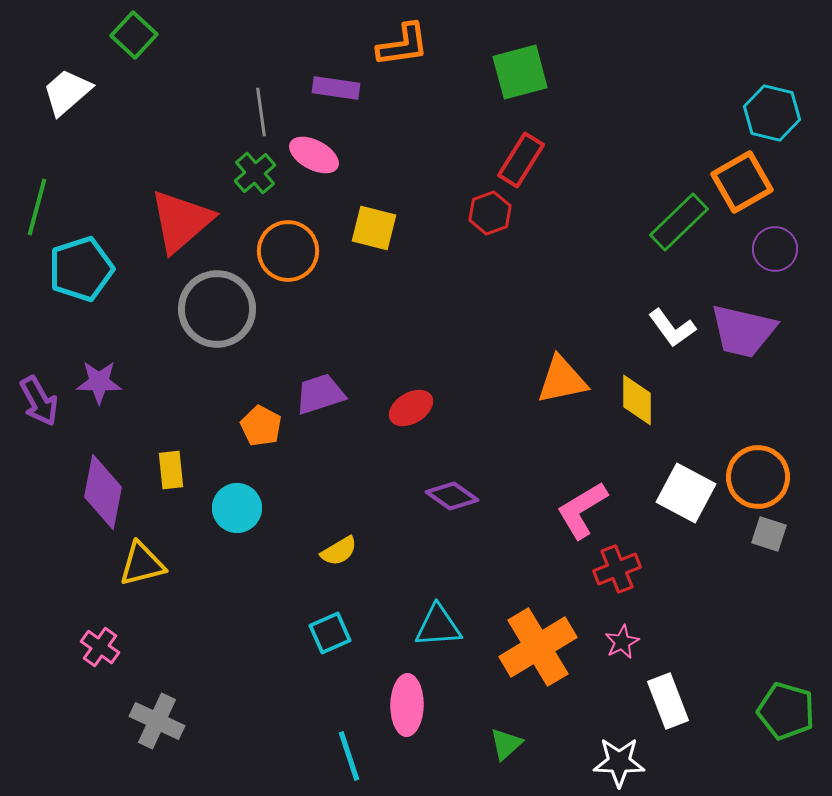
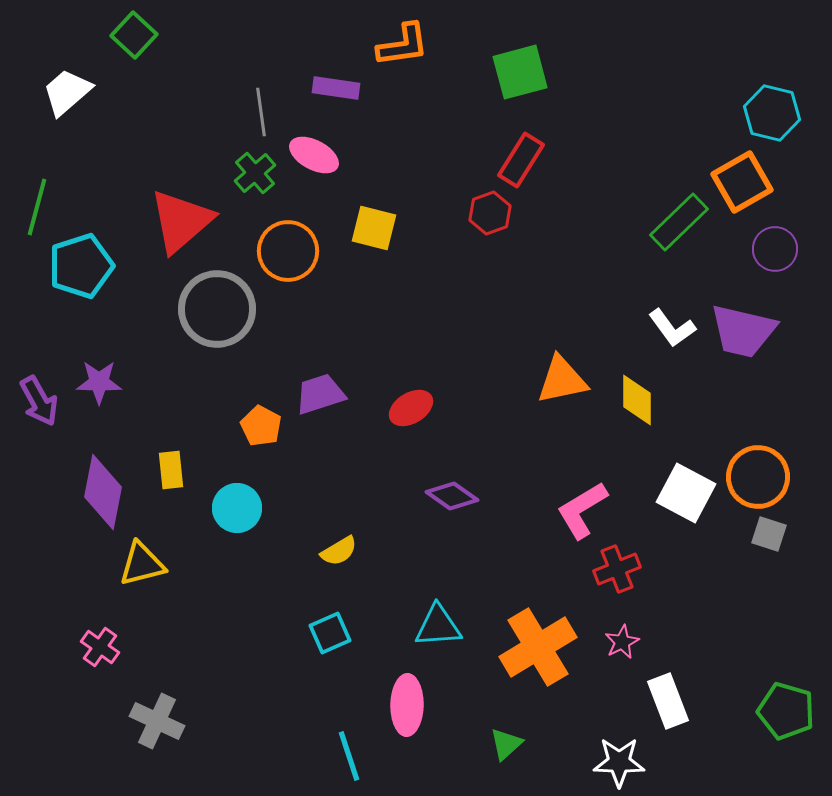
cyan pentagon at (81, 269): moved 3 px up
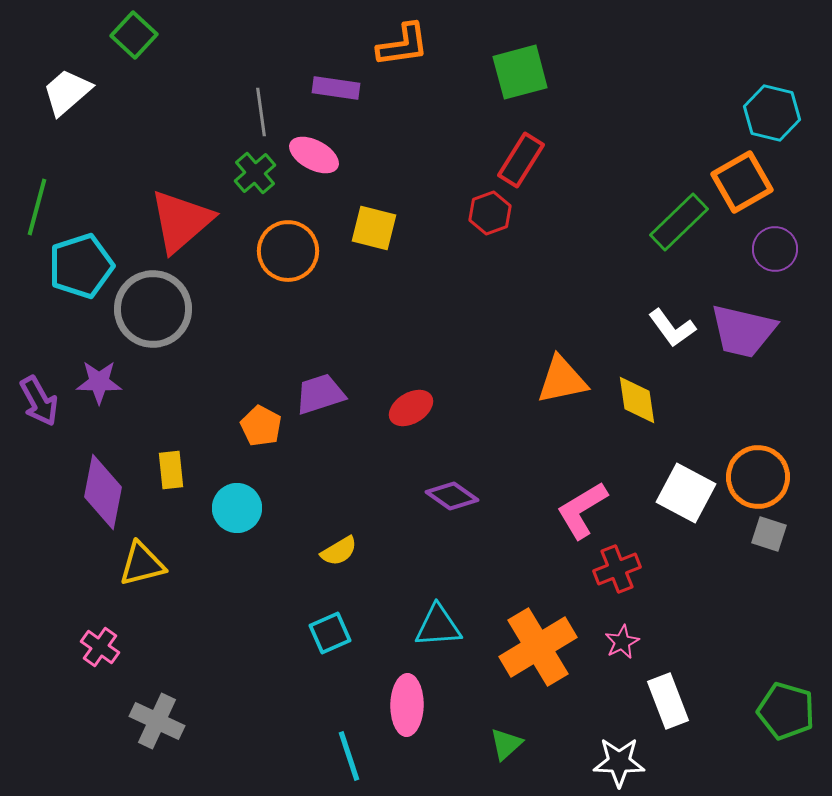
gray circle at (217, 309): moved 64 px left
yellow diamond at (637, 400): rotated 8 degrees counterclockwise
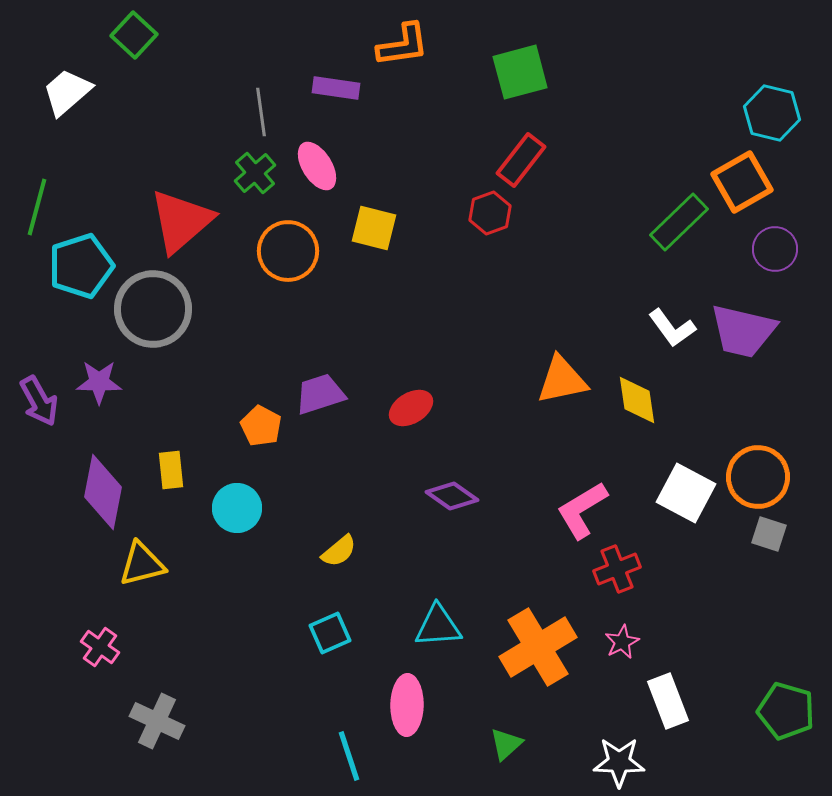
pink ellipse at (314, 155): moved 3 px right, 11 px down; rotated 30 degrees clockwise
red rectangle at (521, 160): rotated 6 degrees clockwise
yellow semicircle at (339, 551): rotated 9 degrees counterclockwise
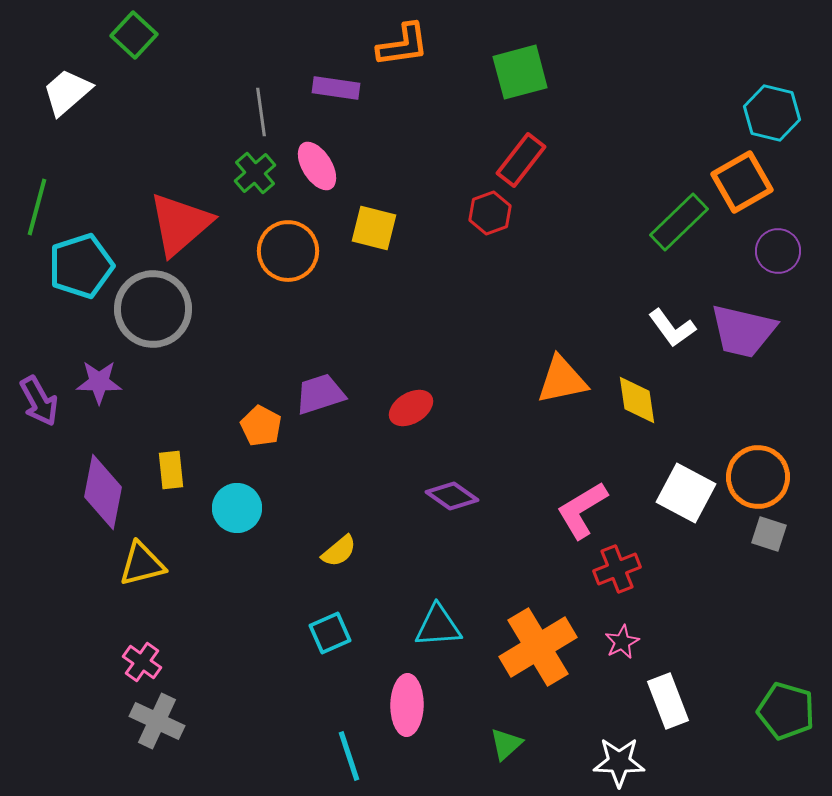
red triangle at (181, 221): moved 1 px left, 3 px down
purple circle at (775, 249): moved 3 px right, 2 px down
pink cross at (100, 647): moved 42 px right, 15 px down
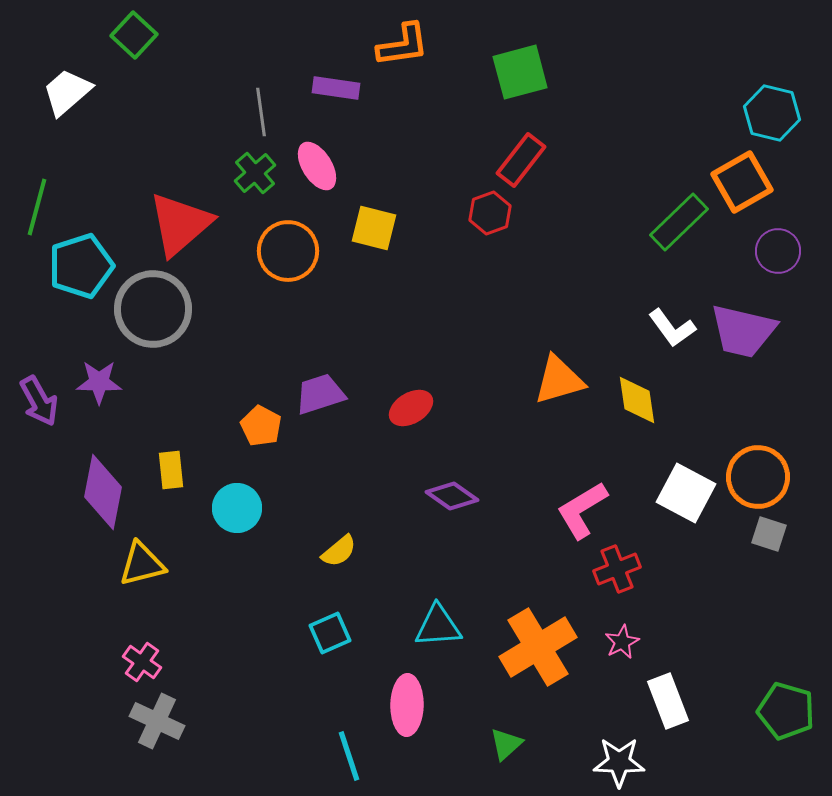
orange triangle at (562, 380): moved 3 px left; rotated 4 degrees counterclockwise
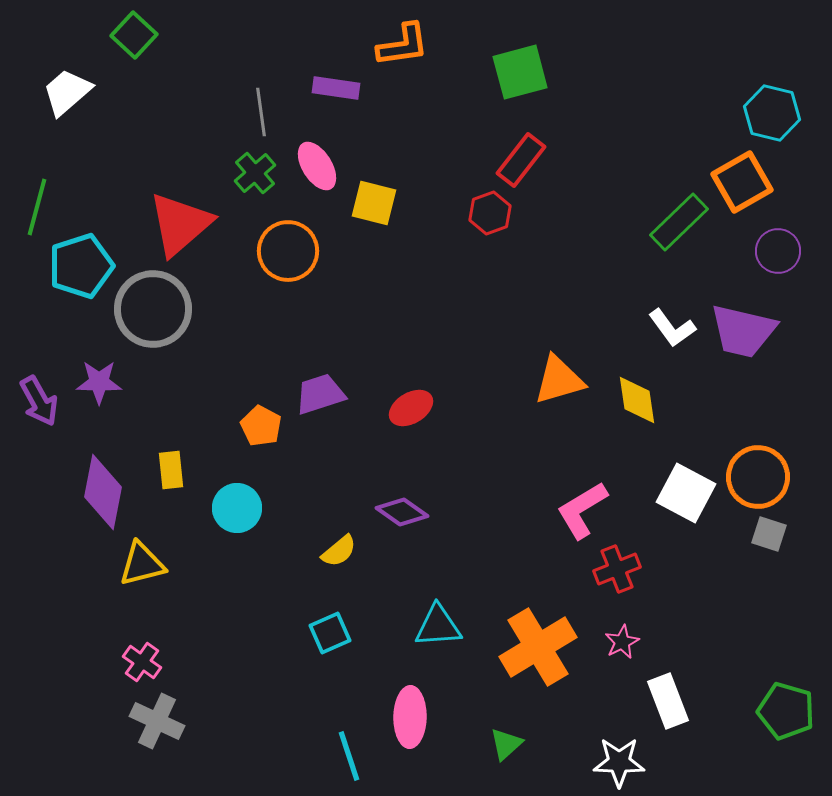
yellow square at (374, 228): moved 25 px up
purple diamond at (452, 496): moved 50 px left, 16 px down
pink ellipse at (407, 705): moved 3 px right, 12 px down
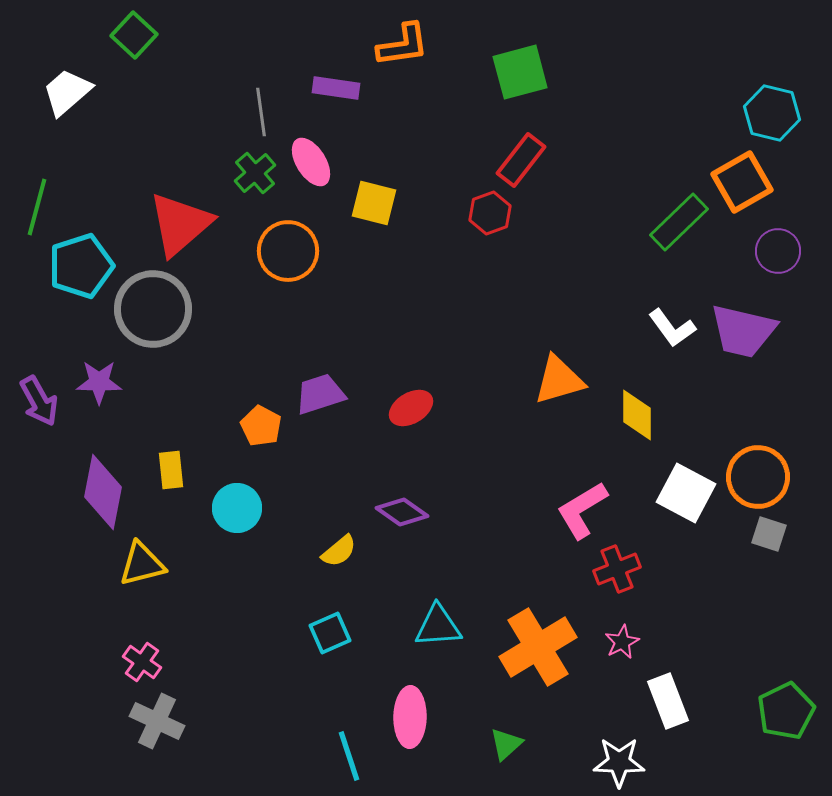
pink ellipse at (317, 166): moved 6 px left, 4 px up
yellow diamond at (637, 400): moved 15 px down; rotated 8 degrees clockwise
green pentagon at (786, 711): rotated 30 degrees clockwise
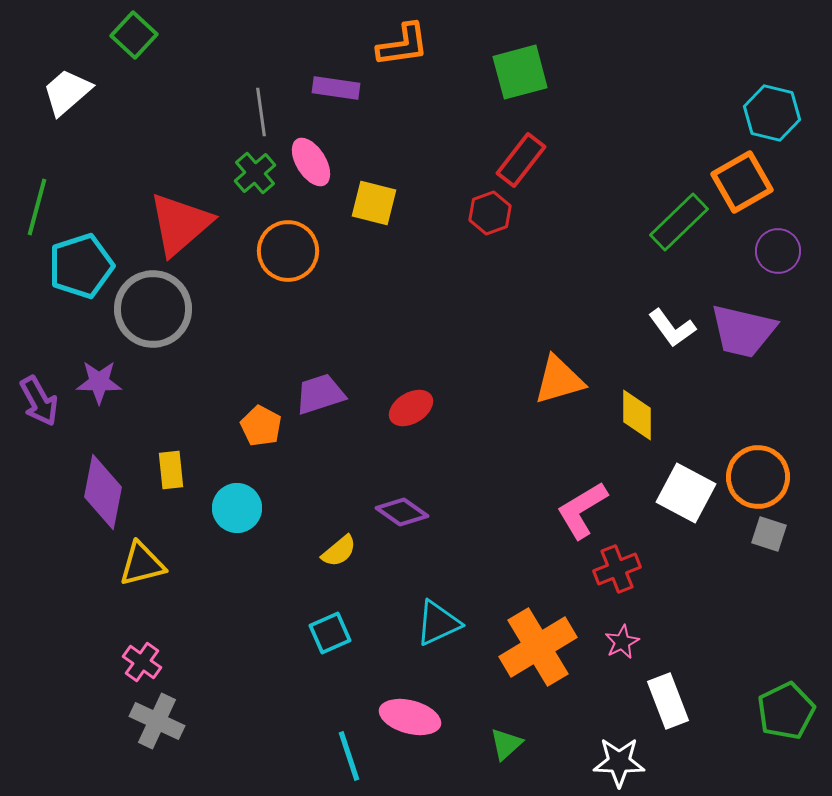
cyan triangle at (438, 626): moved 3 px up; rotated 21 degrees counterclockwise
pink ellipse at (410, 717): rotated 76 degrees counterclockwise
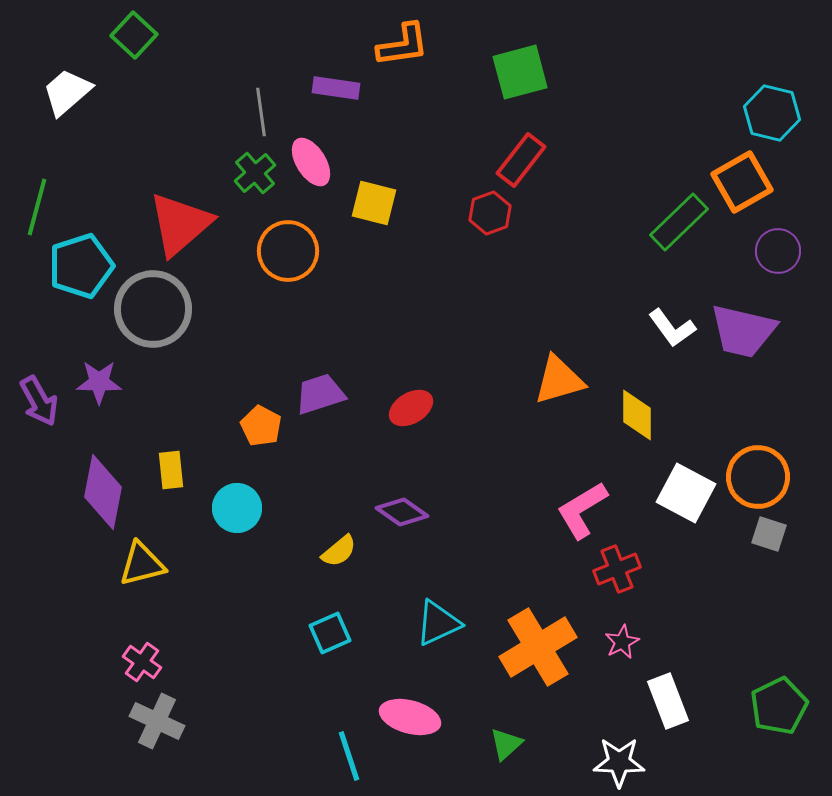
green pentagon at (786, 711): moved 7 px left, 5 px up
